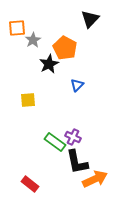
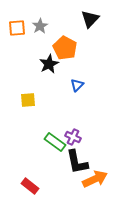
gray star: moved 7 px right, 14 px up
red rectangle: moved 2 px down
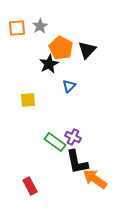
black triangle: moved 3 px left, 31 px down
orange pentagon: moved 4 px left
blue triangle: moved 8 px left, 1 px down
orange arrow: rotated 120 degrees counterclockwise
red rectangle: rotated 24 degrees clockwise
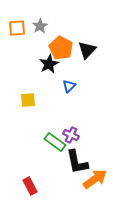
purple cross: moved 2 px left, 2 px up
orange arrow: rotated 110 degrees clockwise
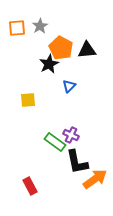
black triangle: rotated 42 degrees clockwise
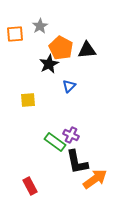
orange square: moved 2 px left, 6 px down
